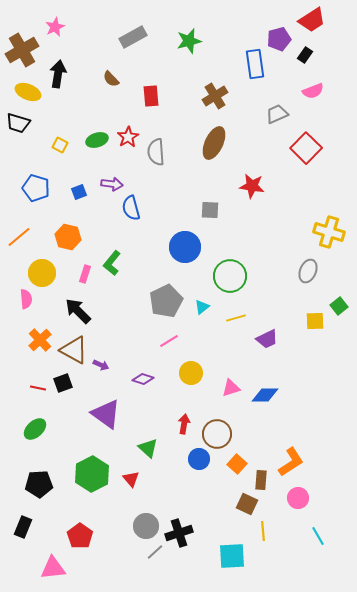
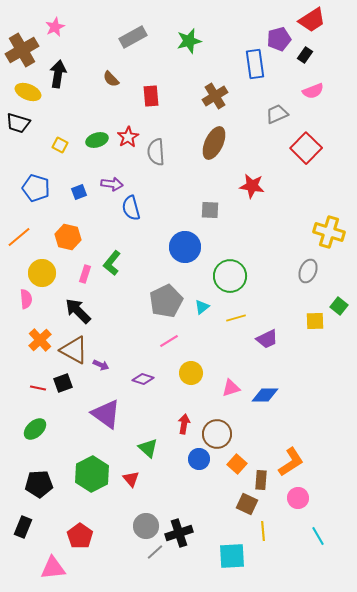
green square at (339, 306): rotated 12 degrees counterclockwise
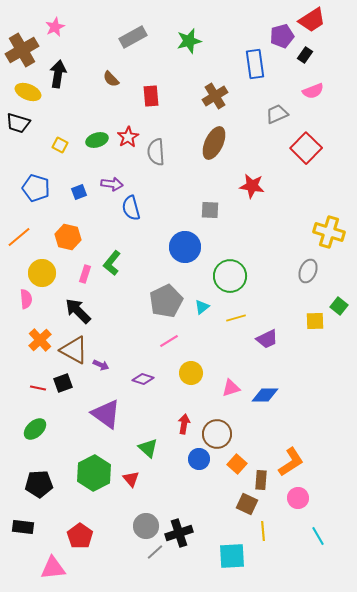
purple pentagon at (279, 39): moved 3 px right, 3 px up
green hexagon at (92, 474): moved 2 px right, 1 px up
black rectangle at (23, 527): rotated 75 degrees clockwise
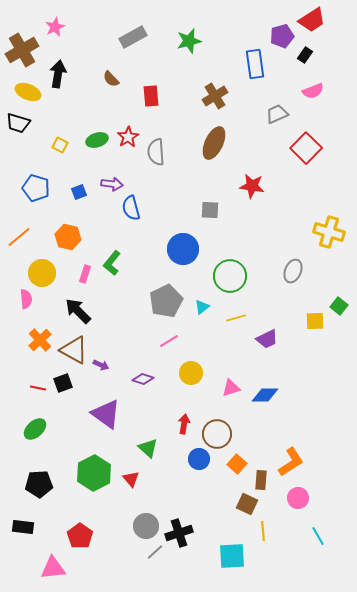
blue circle at (185, 247): moved 2 px left, 2 px down
gray ellipse at (308, 271): moved 15 px left
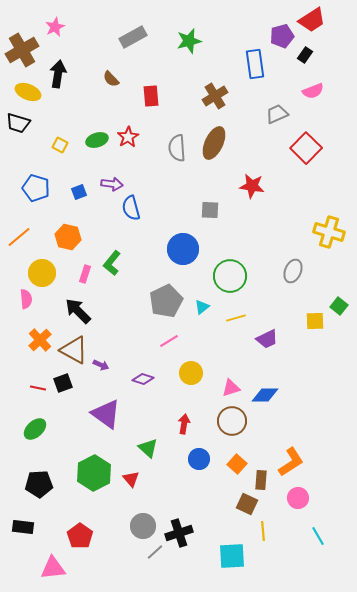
gray semicircle at (156, 152): moved 21 px right, 4 px up
brown circle at (217, 434): moved 15 px right, 13 px up
gray circle at (146, 526): moved 3 px left
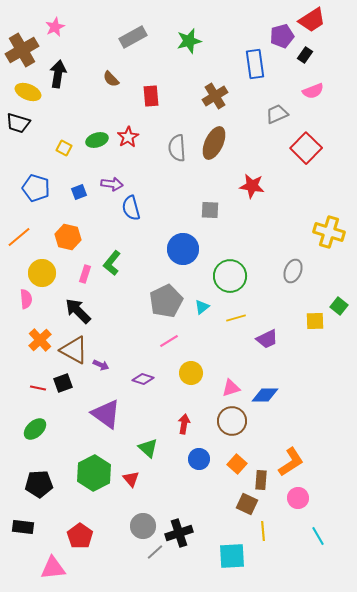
yellow square at (60, 145): moved 4 px right, 3 px down
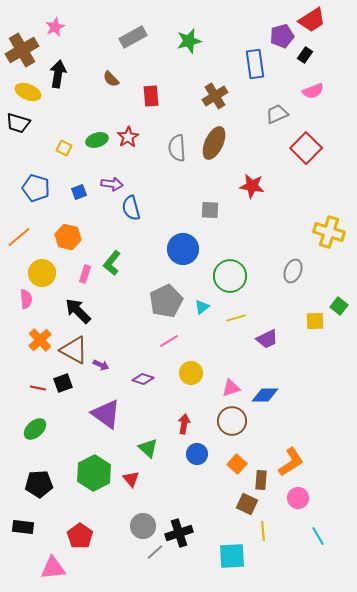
blue circle at (199, 459): moved 2 px left, 5 px up
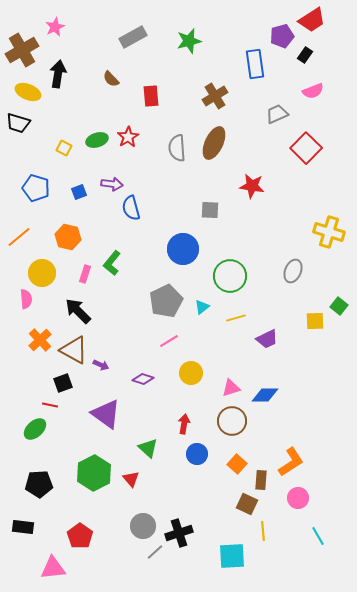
red line at (38, 388): moved 12 px right, 17 px down
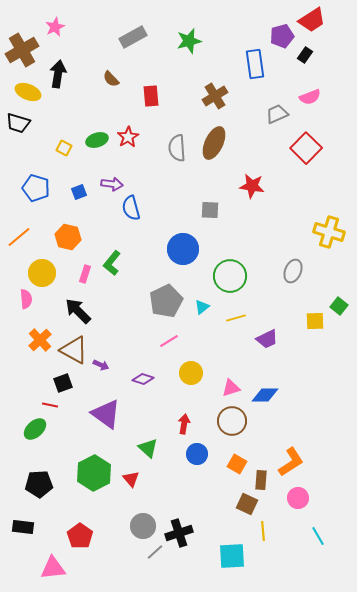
pink semicircle at (313, 91): moved 3 px left, 6 px down
orange square at (237, 464): rotated 12 degrees counterclockwise
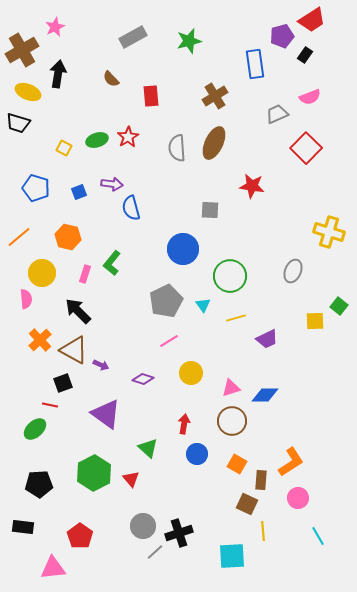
cyan triangle at (202, 307): moved 1 px right, 2 px up; rotated 28 degrees counterclockwise
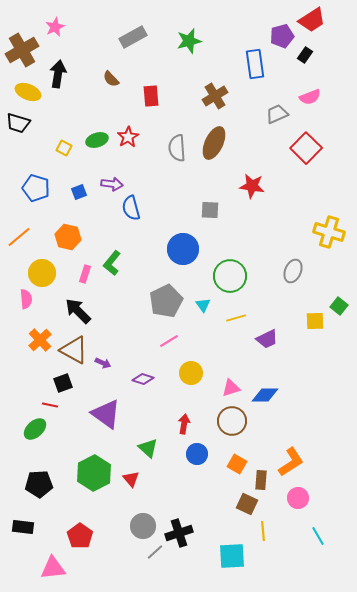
purple arrow at (101, 365): moved 2 px right, 2 px up
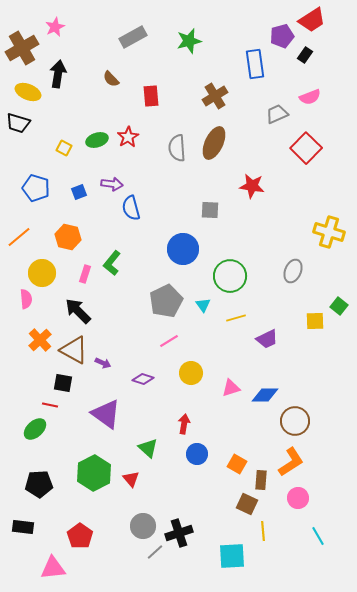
brown cross at (22, 50): moved 2 px up
black square at (63, 383): rotated 30 degrees clockwise
brown circle at (232, 421): moved 63 px right
